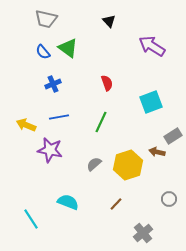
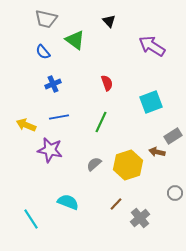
green triangle: moved 7 px right, 8 px up
gray circle: moved 6 px right, 6 px up
gray cross: moved 3 px left, 15 px up
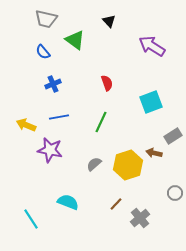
brown arrow: moved 3 px left, 1 px down
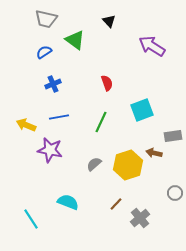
blue semicircle: moved 1 px right; rotated 98 degrees clockwise
cyan square: moved 9 px left, 8 px down
gray rectangle: rotated 24 degrees clockwise
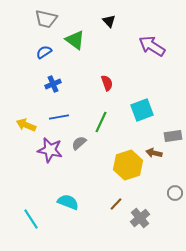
gray semicircle: moved 15 px left, 21 px up
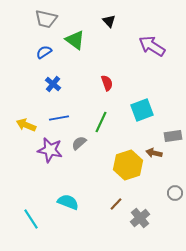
blue cross: rotated 28 degrees counterclockwise
blue line: moved 1 px down
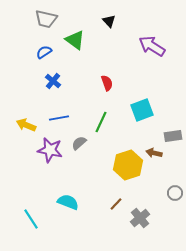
blue cross: moved 3 px up
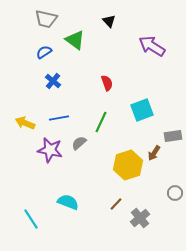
yellow arrow: moved 1 px left, 2 px up
brown arrow: rotated 70 degrees counterclockwise
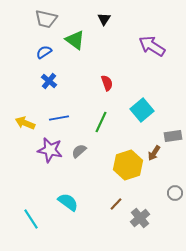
black triangle: moved 5 px left, 2 px up; rotated 16 degrees clockwise
blue cross: moved 4 px left
cyan square: rotated 20 degrees counterclockwise
gray semicircle: moved 8 px down
cyan semicircle: rotated 15 degrees clockwise
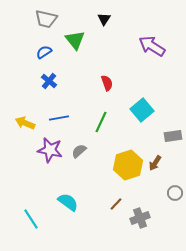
green triangle: rotated 15 degrees clockwise
brown arrow: moved 1 px right, 10 px down
gray cross: rotated 18 degrees clockwise
